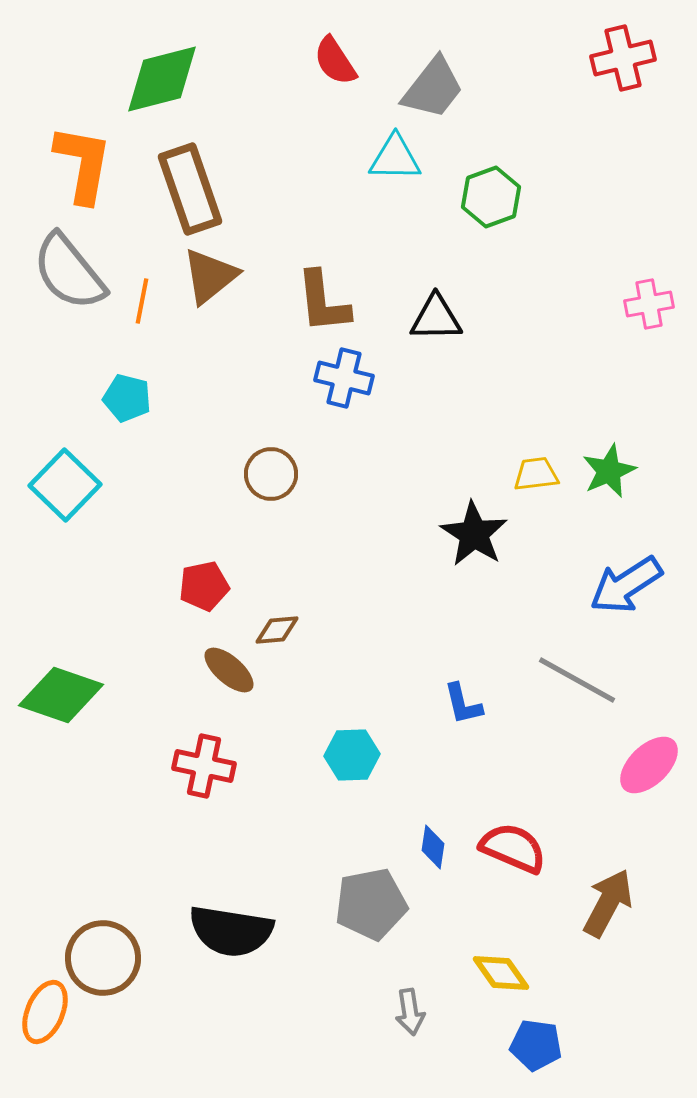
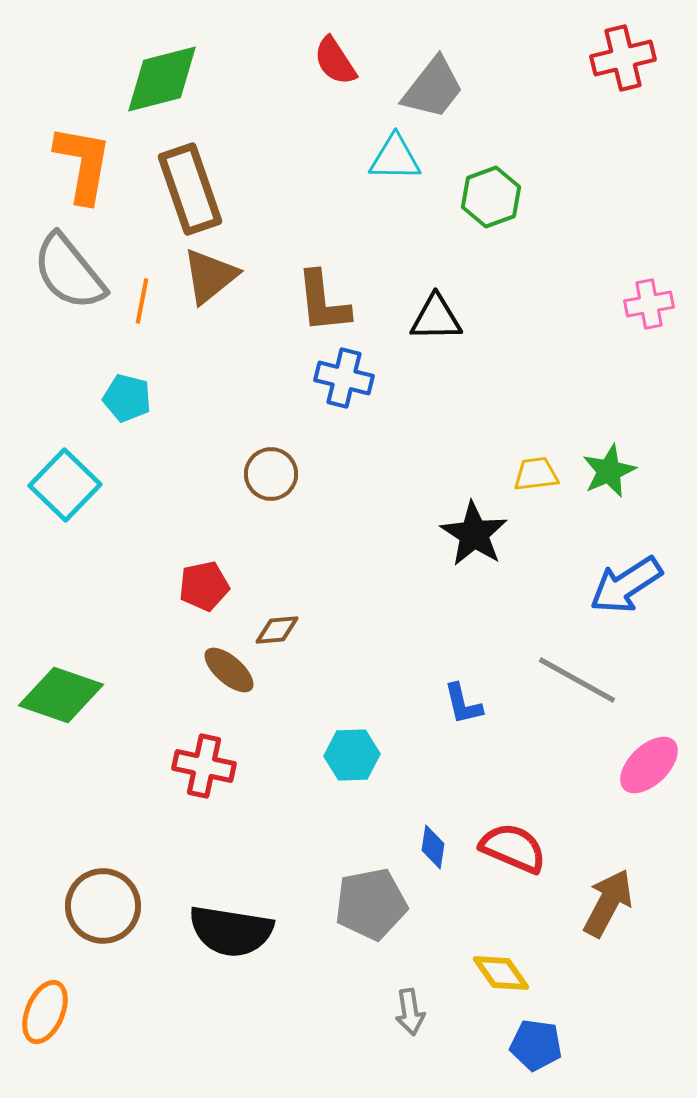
brown circle at (103, 958): moved 52 px up
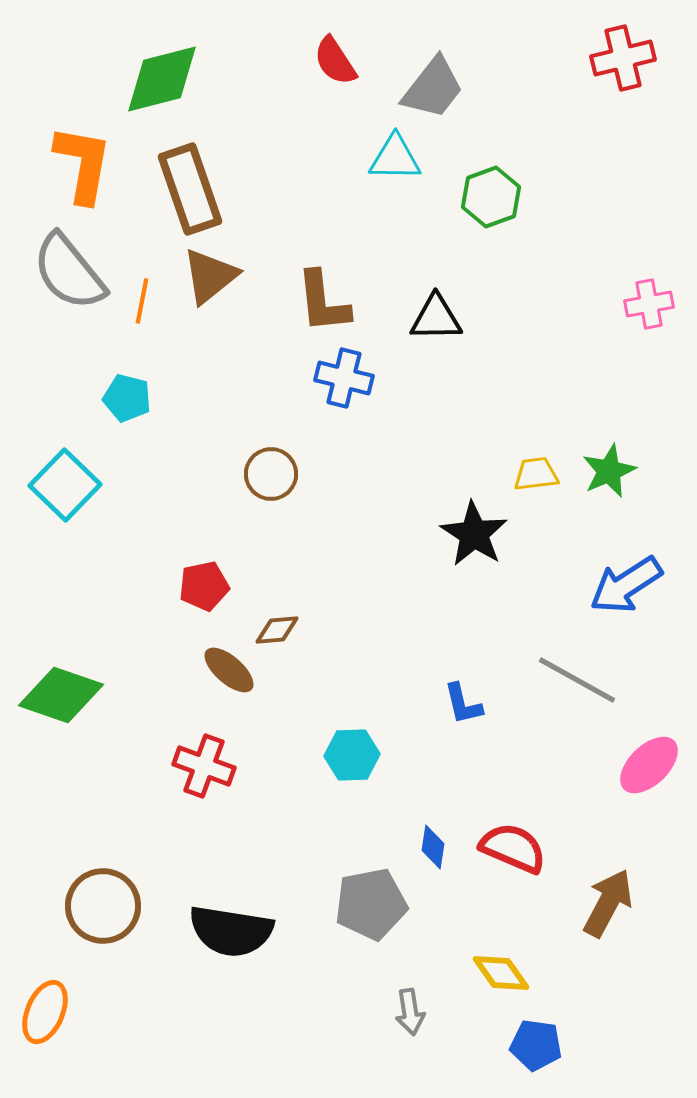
red cross at (204, 766): rotated 8 degrees clockwise
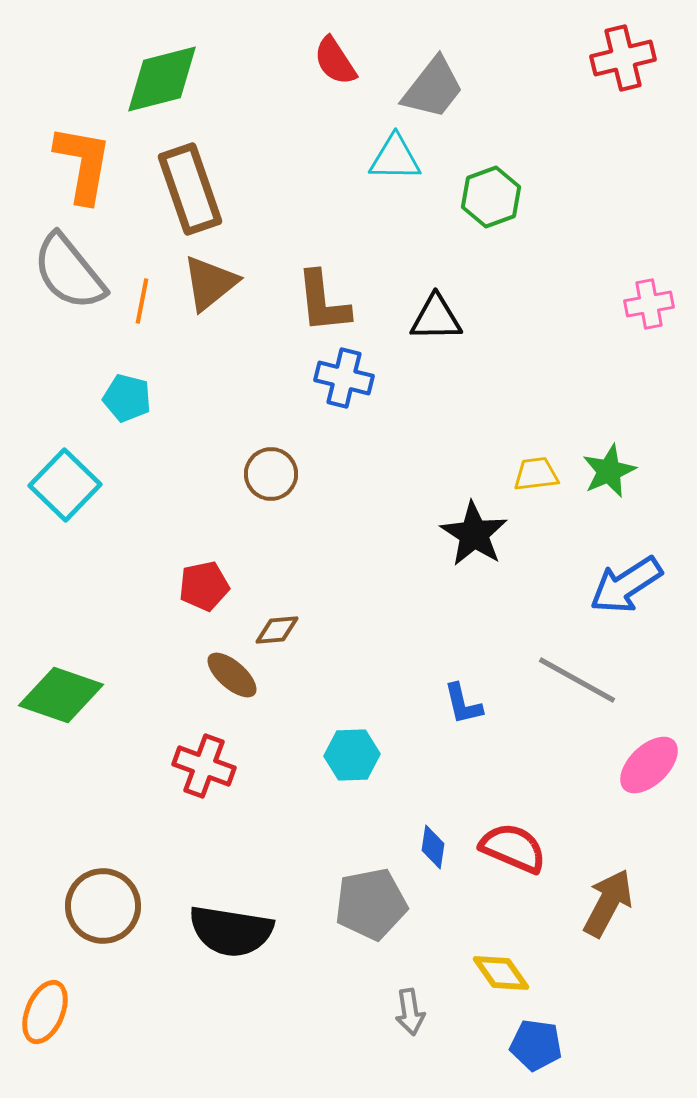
brown triangle at (210, 276): moved 7 px down
brown ellipse at (229, 670): moved 3 px right, 5 px down
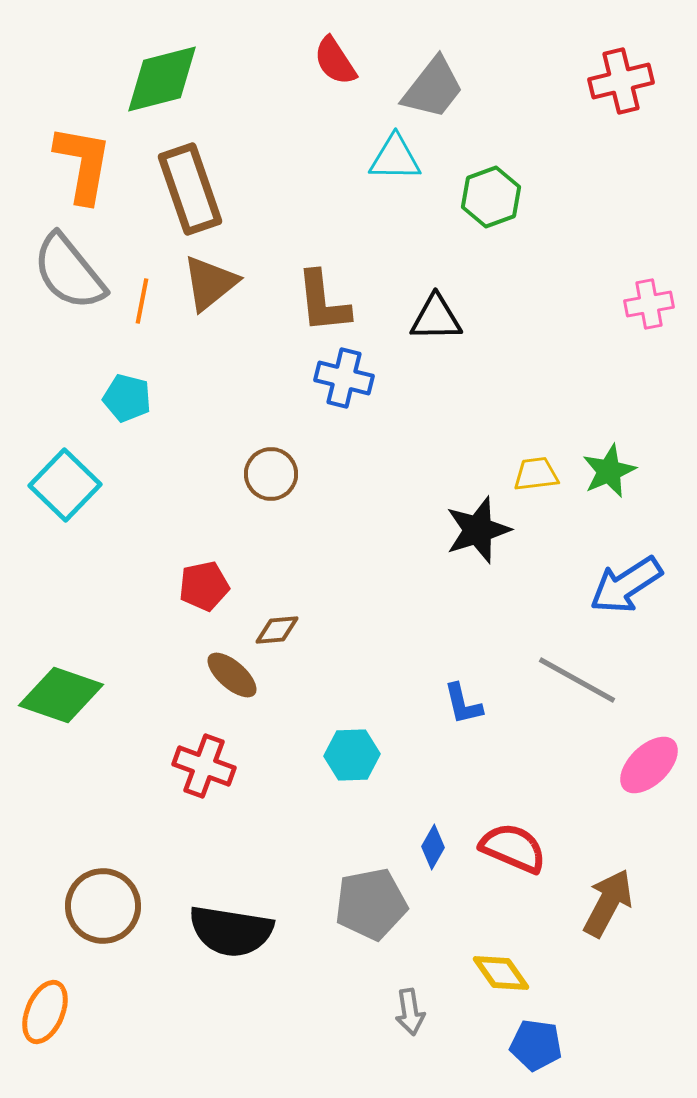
red cross at (623, 58): moved 2 px left, 23 px down
black star at (474, 534): moved 4 px right, 4 px up; rotated 22 degrees clockwise
blue diamond at (433, 847): rotated 21 degrees clockwise
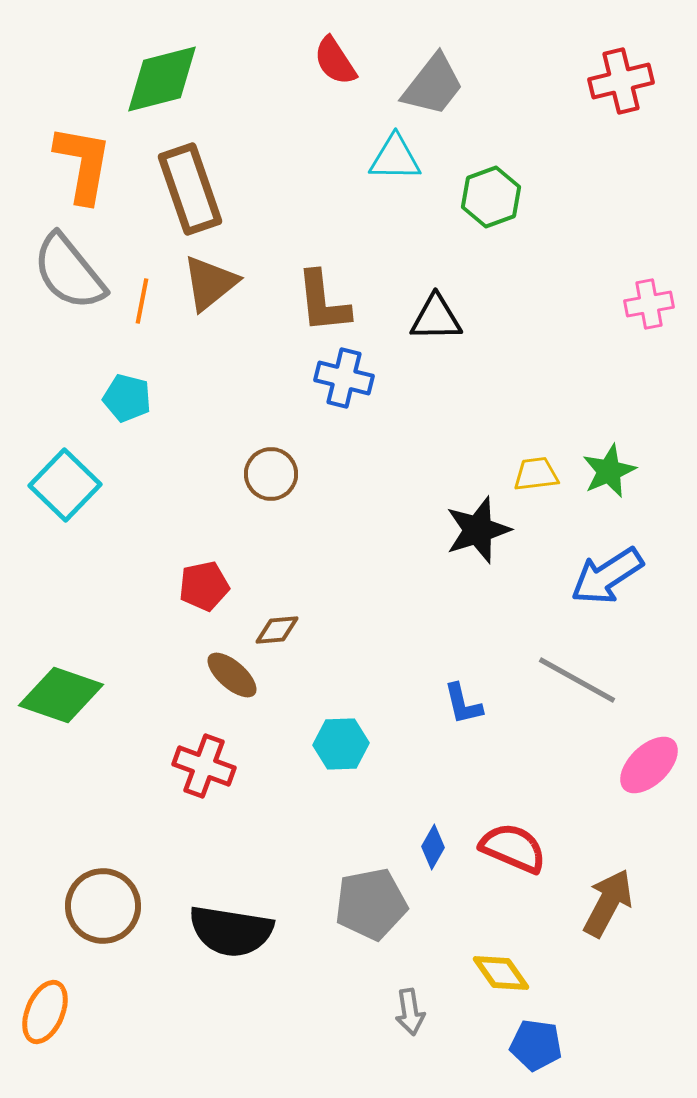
gray trapezoid at (433, 88): moved 3 px up
blue arrow at (626, 585): moved 19 px left, 9 px up
cyan hexagon at (352, 755): moved 11 px left, 11 px up
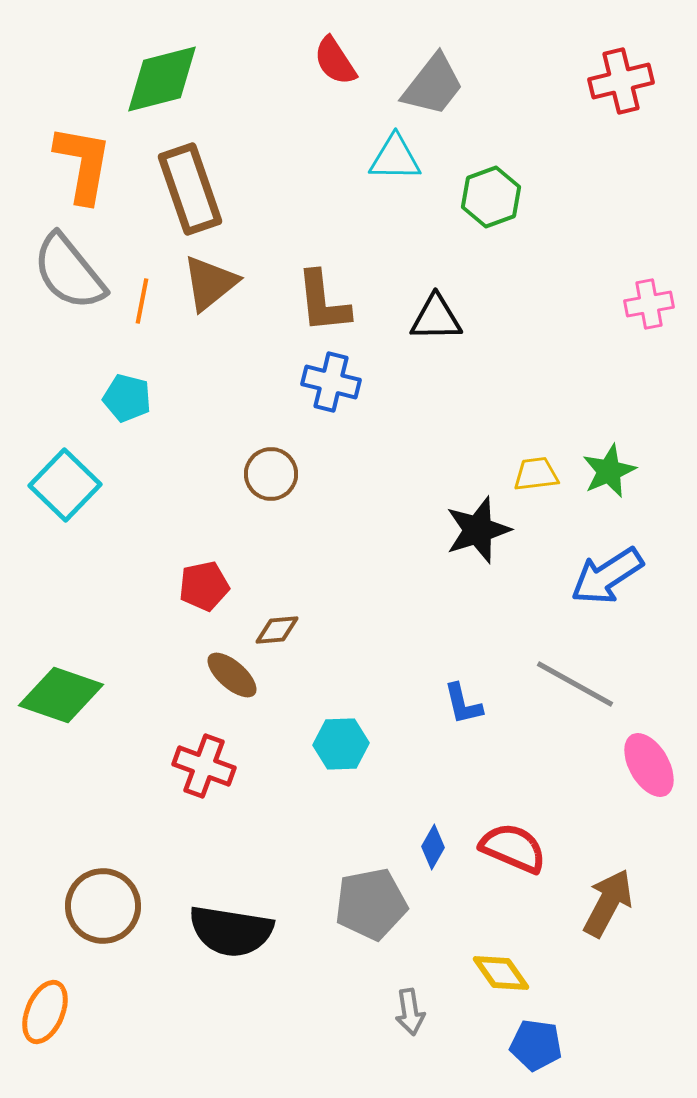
blue cross at (344, 378): moved 13 px left, 4 px down
gray line at (577, 680): moved 2 px left, 4 px down
pink ellipse at (649, 765): rotated 76 degrees counterclockwise
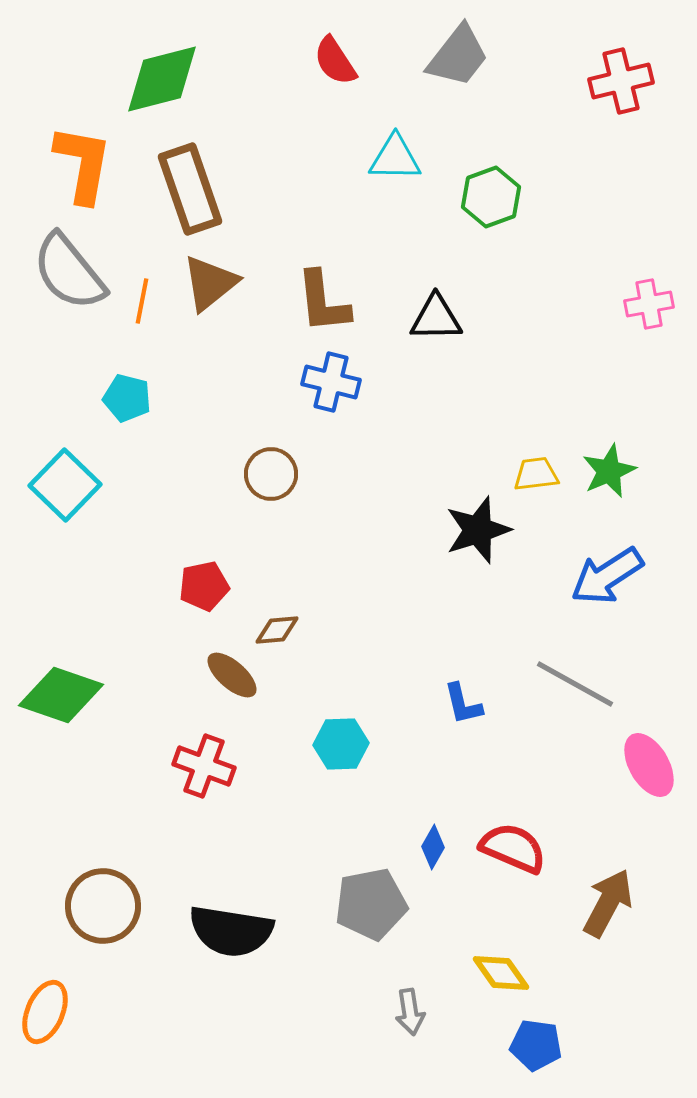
gray trapezoid at (433, 85): moved 25 px right, 29 px up
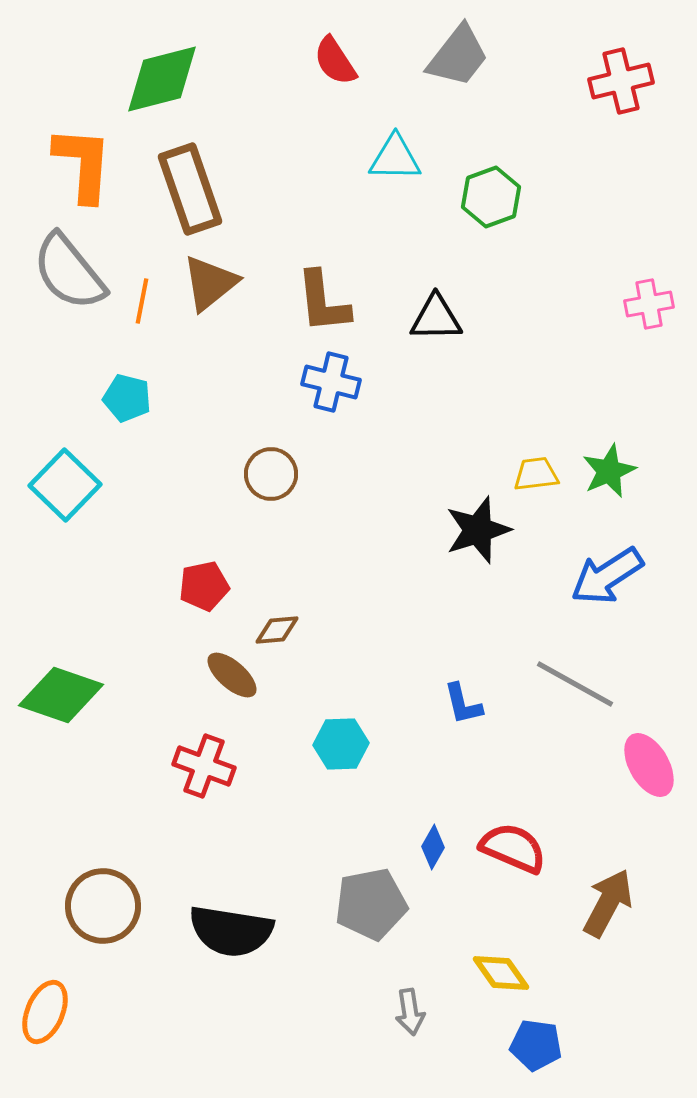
orange L-shape at (83, 164): rotated 6 degrees counterclockwise
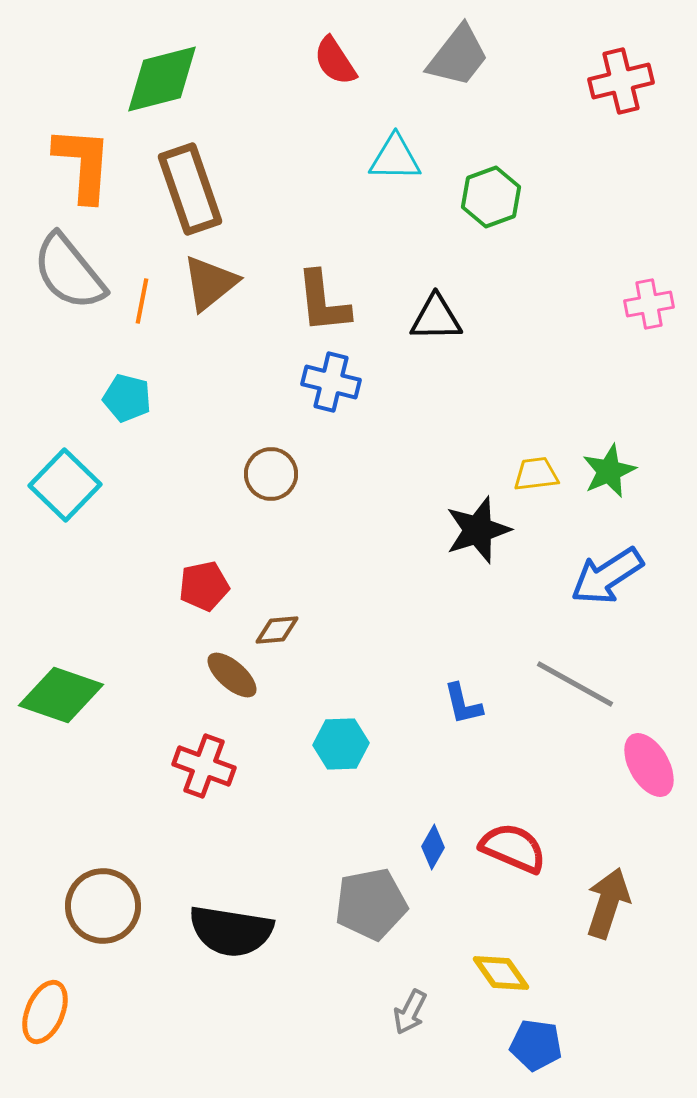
brown arrow at (608, 903): rotated 10 degrees counterclockwise
gray arrow at (410, 1012): rotated 36 degrees clockwise
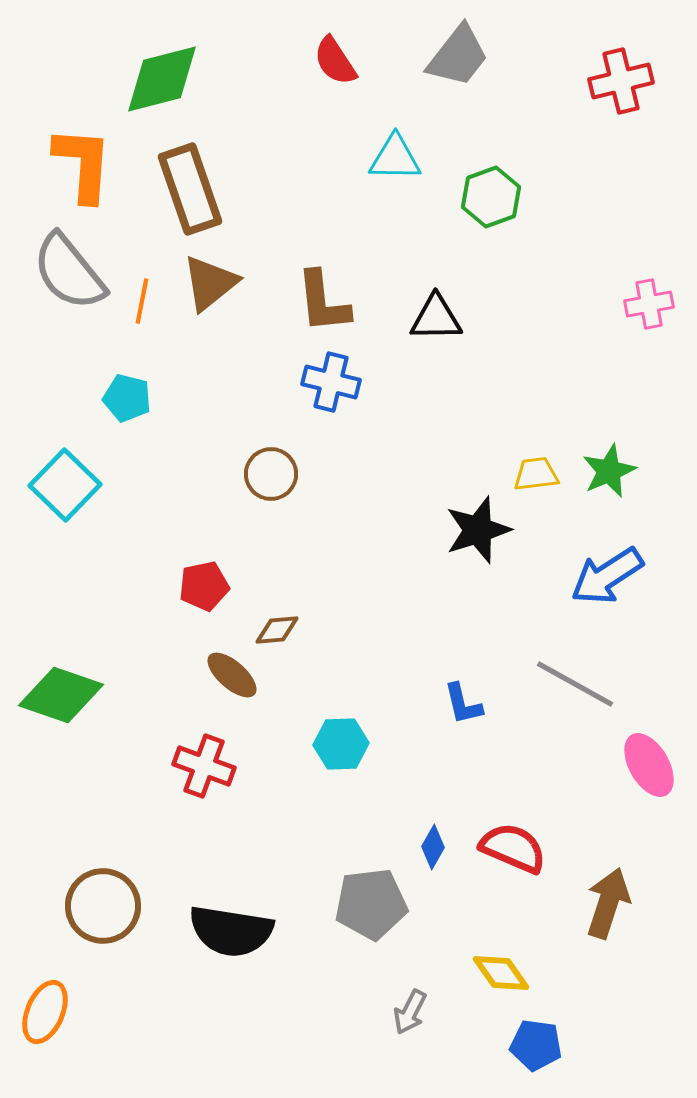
gray pentagon at (371, 904): rotated 4 degrees clockwise
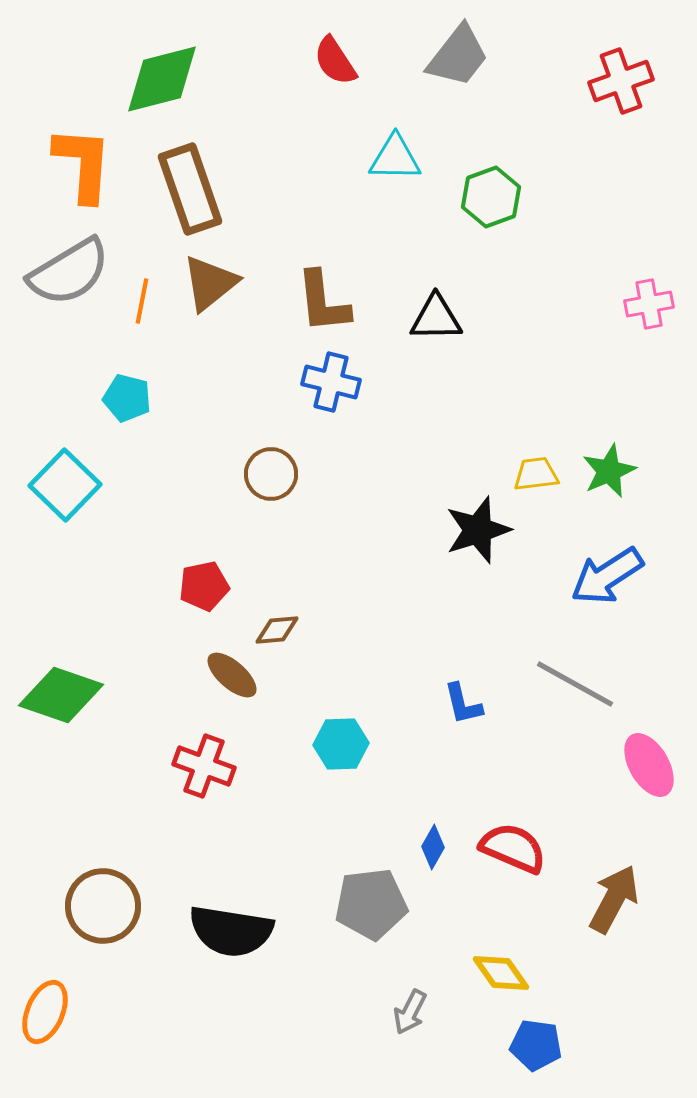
red cross at (621, 81): rotated 6 degrees counterclockwise
gray semicircle at (69, 272): rotated 82 degrees counterclockwise
brown arrow at (608, 903): moved 6 px right, 4 px up; rotated 10 degrees clockwise
